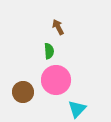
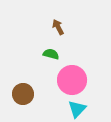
green semicircle: moved 2 px right, 3 px down; rotated 70 degrees counterclockwise
pink circle: moved 16 px right
brown circle: moved 2 px down
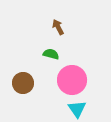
brown circle: moved 11 px up
cyan triangle: rotated 18 degrees counterclockwise
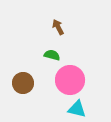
green semicircle: moved 1 px right, 1 px down
pink circle: moved 2 px left
cyan triangle: rotated 42 degrees counterclockwise
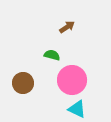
brown arrow: moved 9 px right; rotated 84 degrees clockwise
pink circle: moved 2 px right
cyan triangle: rotated 12 degrees clockwise
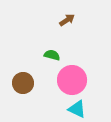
brown arrow: moved 7 px up
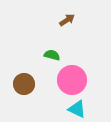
brown circle: moved 1 px right, 1 px down
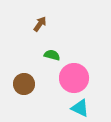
brown arrow: moved 27 px left, 4 px down; rotated 21 degrees counterclockwise
pink circle: moved 2 px right, 2 px up
cyan triangle: moved 3 px right, 1 px up
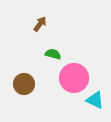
green semicircle: moved 1 px right, 1 px up
cyan triangle: moved 15 px right, 8 px up
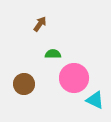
green semicircle: rotated 14 degrees counterclockwise
